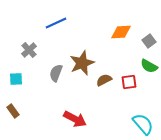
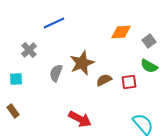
blue line: moved 2 px left
red arrow: moved 5 px right
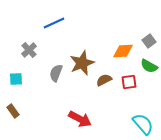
orange diamond: moved 2 px right, 19 px down
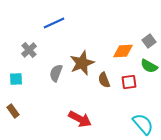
brown semicircle: rotated 84 degrees counterclockwise
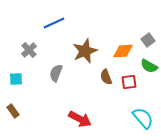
gray square: moved 1 px left, 1 px up
brown star: moved 3 px right, 12 px up
brown semicircle: moved 2 px right, 3 px up
cyan semicircle: moved 6 px up
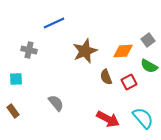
gray cross: rotated 35 degrees counterclockwise
gray semicircle: moved 30 px down; rotated 120 degrees clockwise
red square: rotated 21 degrees counterclockwise
red arrow: moved 28 px right
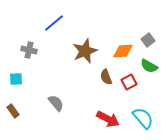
blue line: rotated 15 degrees counterclockwise
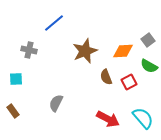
gray semicircle: rotated 114 degrees counterclockwise
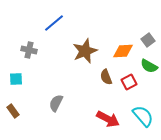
cyan semicircle: moved 2 px up
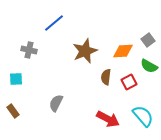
brown semicircle: rotated 28 degrees clockwise
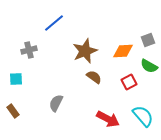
gray square: rotated 16 degrees clockwise
gray cross: rotated 28 degrees counterclockwise
brown semicircle: moved 12 px left; rotated 119 degrees clockwise
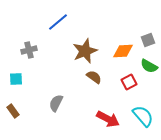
blue line: moved 4 px right, 1 px up
